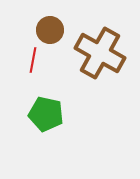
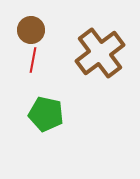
brown circle: moved 19 px left
brown cross: rotated 24 degrees clockwise
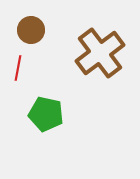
red line: moved 15 px left, 8 px down
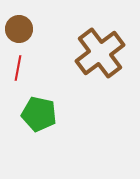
brown circle: moved 12 px left, 1 px up
green pentagon: moved 7 px left
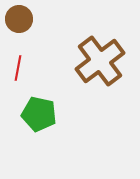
brown circle: moved 10 px up
brown cross: moved 8 px down
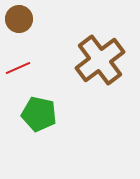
brown cross: moved 1 px up
red line: rotated 55 degrees clockwise
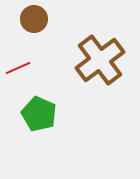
brown circle: moved 15 px right
green pentagon: rotated 12 degrees clockwise
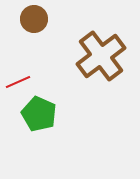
brown cross: moved 1 px right, 4 px up
red line: moved 14 px down
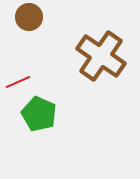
brown circle: moved 5 px left, 2 px up
brown cross: rotated 18 degrees counterclockwise
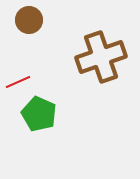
brown circle: moved 3 px down
brown cross: moved 1 px down; rotated 36 degrees clockwise
